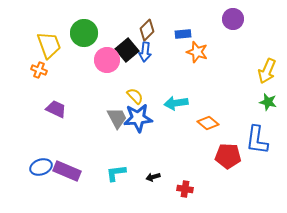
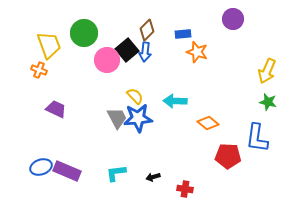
cyan arrow: moved 1 px left, 2 px up; rotated 10 degrees clockwise
blue L-shape: moved 2 px up
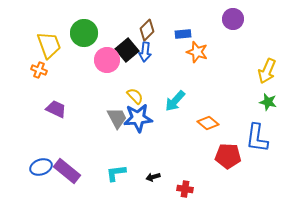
cyan arrow: rotated 50 degrees counterclockwise
purple rectangle: rotated 16 degrees clockwise
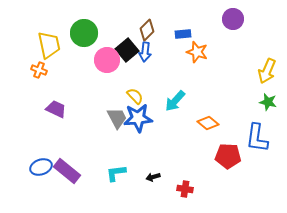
yellow trapezoid: rotated 8 degrees clockwise
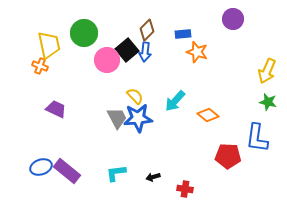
orange cross: moved 1 px right, 4 px up
orange diamond: moved 8 px up
